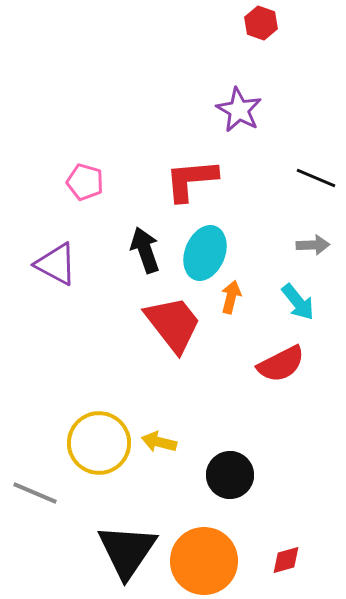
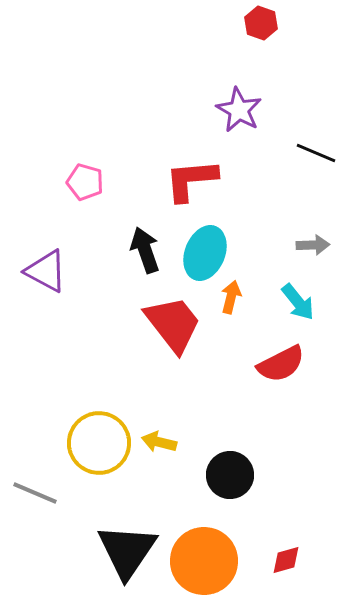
black line: moved 25 px up
purple triangle: moved 10 px left, 7 px down
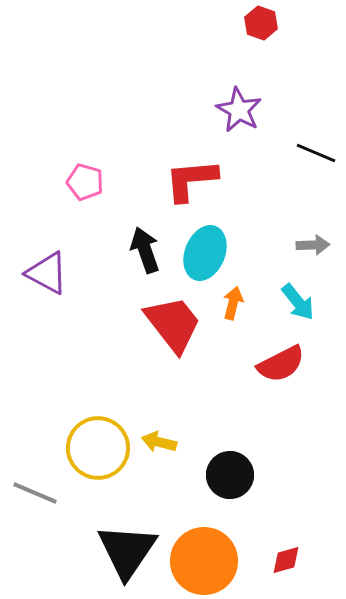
purple triangle: moved 1 px right, 2 px down
orange arrow: moved 2 px right, 6 px down
yellow circle: moved 1 px left, 5 px down
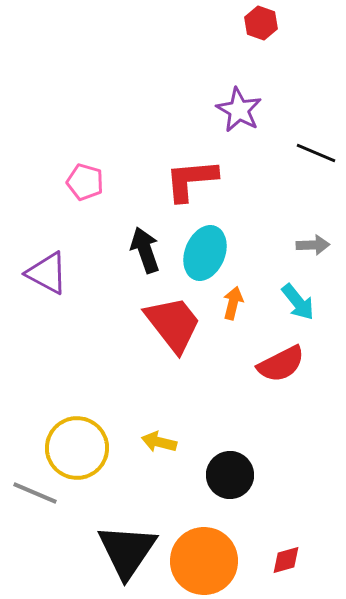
yellow circle: moved 21 px left
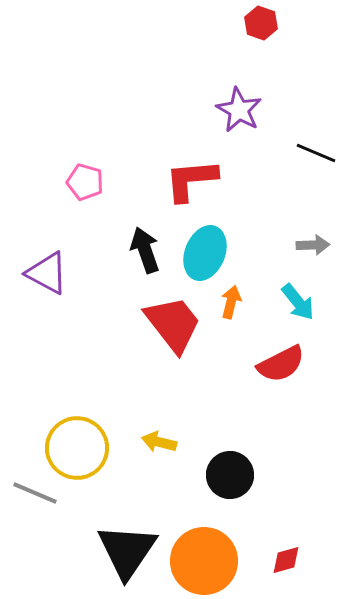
orange arrow: moved 2 px left, 1 px up
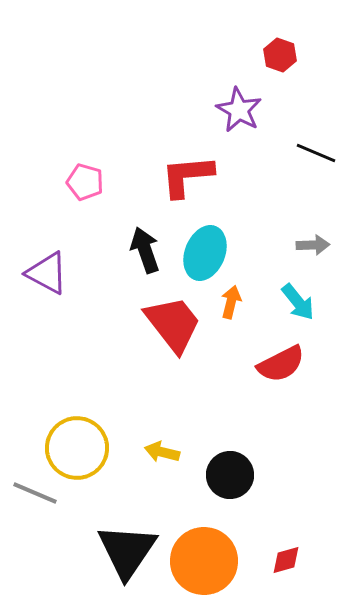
red hexagon: moved 19 px right, 32 px down
red L-shape: moved 4 px left, 4 px up
yellow arrow: moved 3 px right, 10 px down
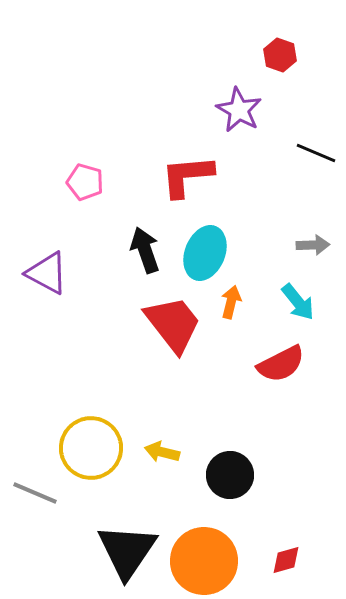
yellow circle: moved 14 px right
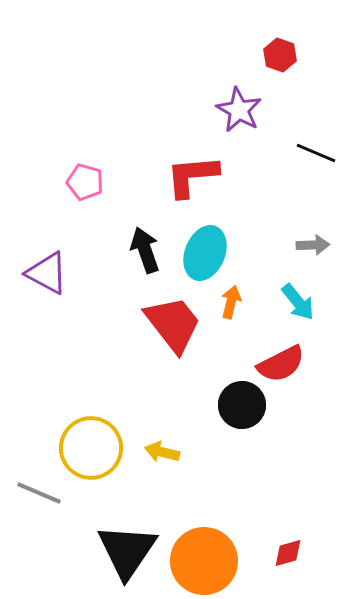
red L-shape: moved 5 px right
black circle: moved 12 px right, 70 px up
gray line: moved 4 px right
red diamond: moved 2 px right, 7 px up
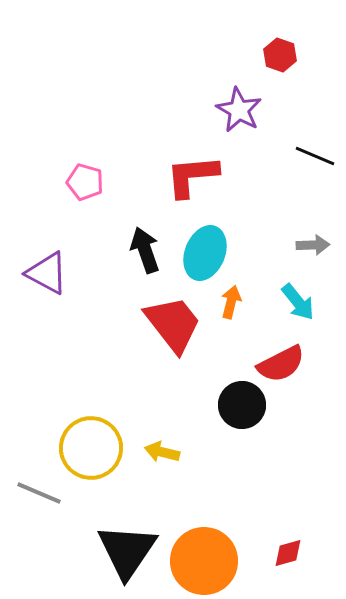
black line: moved 1 px left, 3 px down
